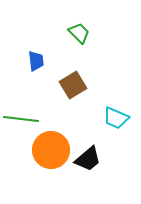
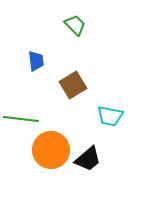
green trapezoid: moved 4 px left, 8 px up
cyan trapezoid: moved 6 px left, 2 px up; rotated 12 degrees counterclockwise
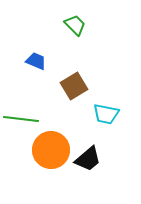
blue trapezoid: rotated 60 degrees counterclockwise
brown square: moved 1 px right, 1 px down
cyan trapezoid: moved 4 px left, 2 px up
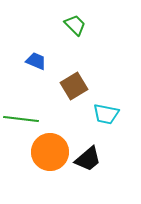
orange circle: moved 1 px left, 2 px down
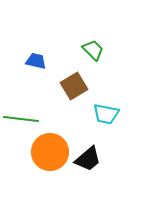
green trapezoid: moved 18 px right, 25 px down
blue trapezoid: rotated 10 degrees counterclockwise
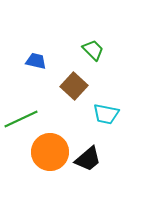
brown square: rotated 16 degrees counterclockwise
green line: rotated 32 degrees counterclockwise
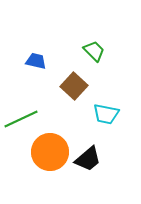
green trapezoid: moved 1 px right, 1 px down
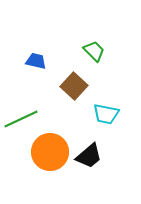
black trapezoid: moved 1 px right, 3 px up
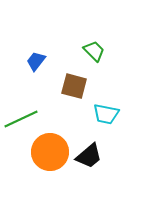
blue trapezoid: rotated 65 degrees counterclockwise
brown square: rotated 28 degrees counterclockwise
